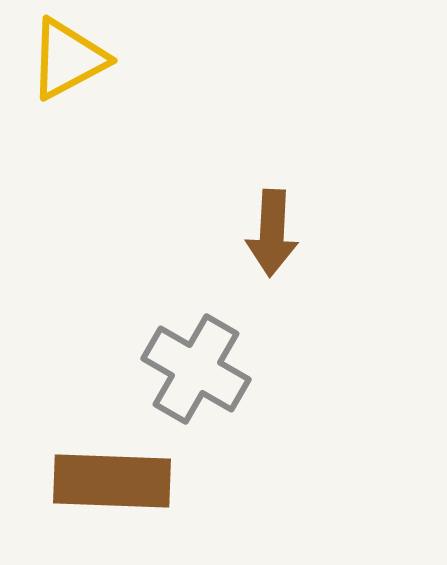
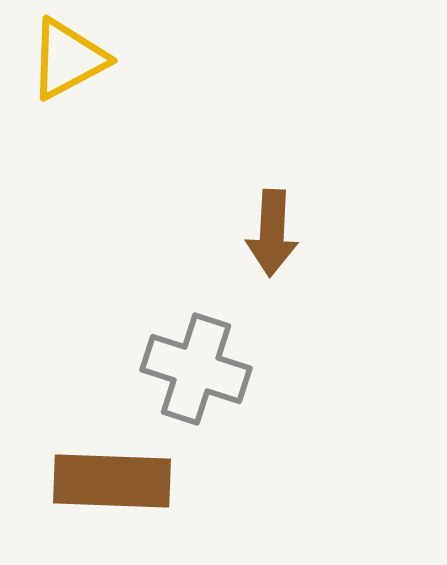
gray cross: rotated 12 degrees counterclockwise
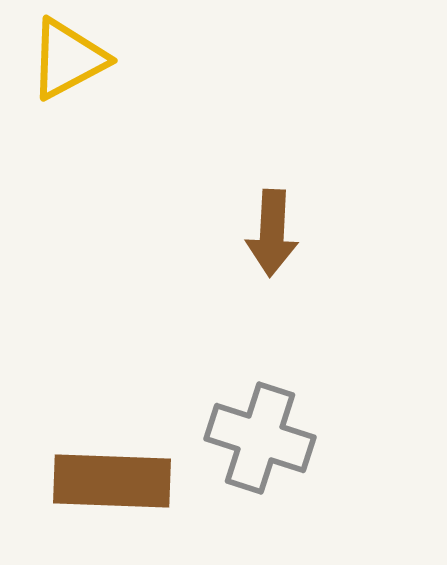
gray cross: moved 64 px right, 69 px down
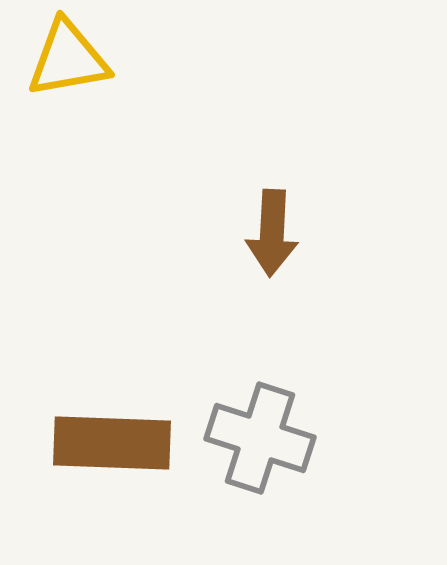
yellow triangle: rotated 18 degrees clockwise
brown rectangle: moved 38 px up
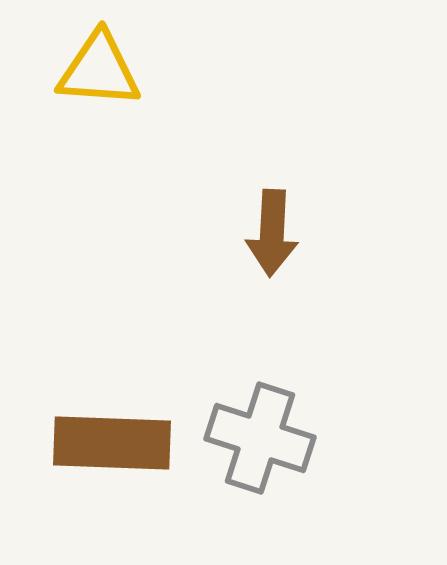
yellow triangle: moved 31 px right, 11 px down; rotated 14 degrees clockwise
